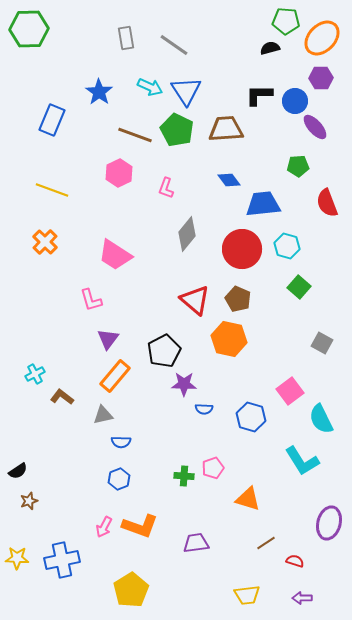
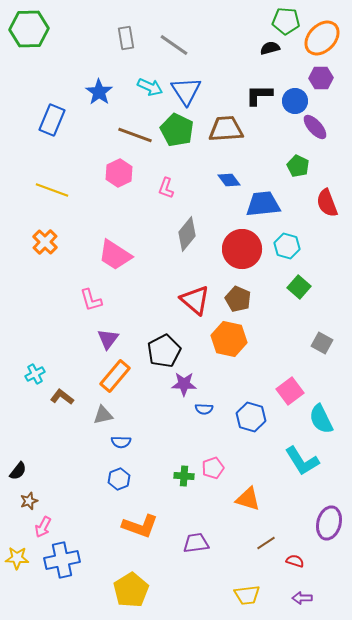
green pentagon at (298, 166): rotated 30 degrees clockwise
black semicircle at (18, 471): rotated 18 degrees counterclockwise
pink arrow at (104, 527): moved 61 px left
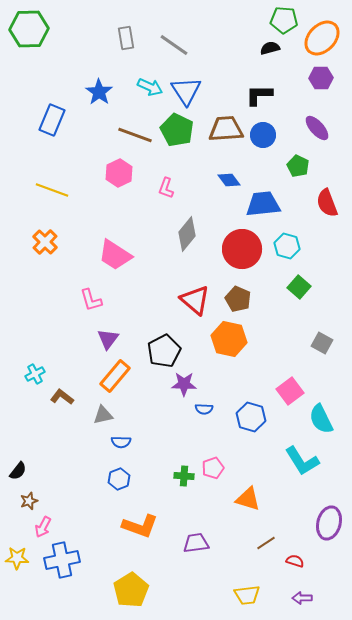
green pentagon at (286, 21): moved 2 px left, 1 px up
blue circle at (295, 101): moved 32 px left, 34 px down
purple ellipse at (315, 127): moved 2 px right, 1 px down
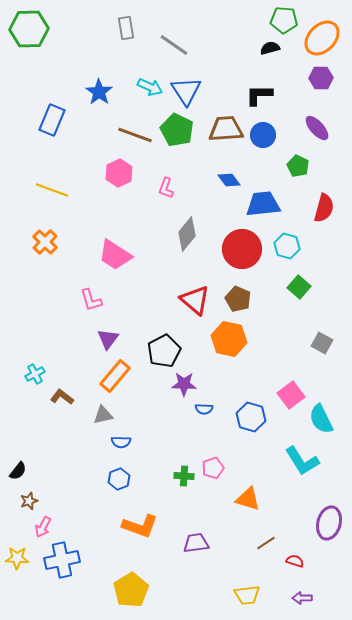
gray rectangle at (126, 38): moved 10 px up
red semicircle at (327, 203): moved 3 px left, 5 px down; rotated 144 degrees counterclockwise
pink square at (290, 391): moved 1 px right, 4 px down
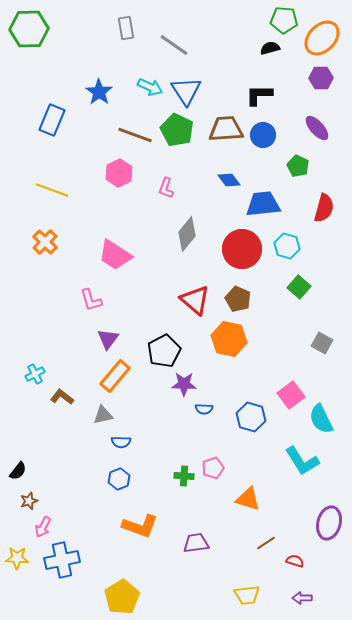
yellow pentagon at (131, 590): moved 9 px left, 7 px down
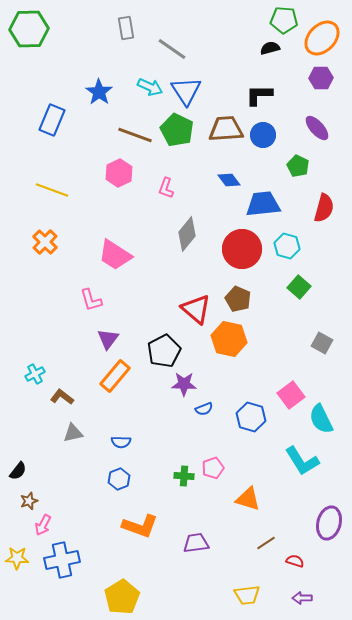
gray line at (174, 45): moved 2 px left, 4 px down
red triangle at (195, 300): moved 1 px right, 9 px down
blue semicircle at (204, 409): rotated 24 degrees counterclockwise
gray triangle at (103, 415): moved 30 px left, 18 px down
pink arrow at (43, 527): moved 2 px up
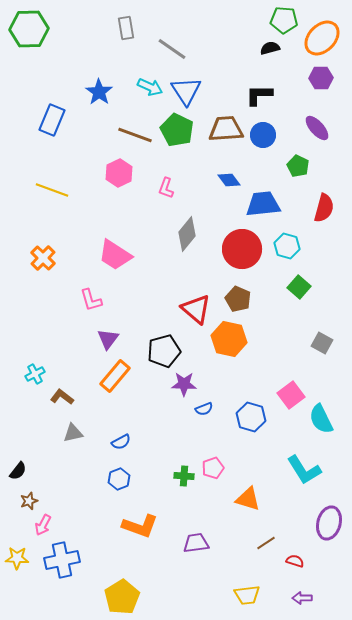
orange cross at (45, 242): moved 2 px left, 16 px down
black pentagon at (164, 351): rotated 12 degrees clockwise
blue semicircle at (121, 442): rotated 30 degrees counterclockwise
cyan L-shape at (302, 461): moved 2 px right, 9 px down
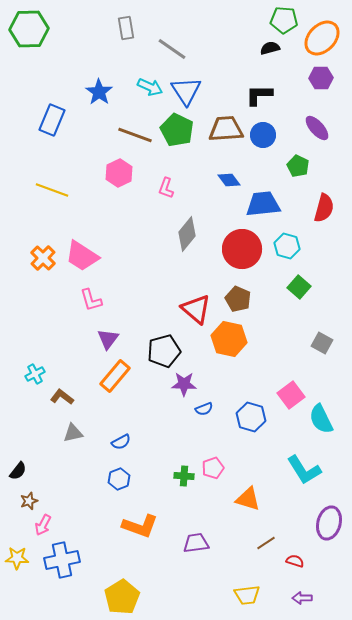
pink trapezoid at (115, 255): moved 33 px left, 1 px down
